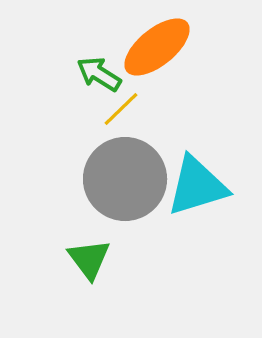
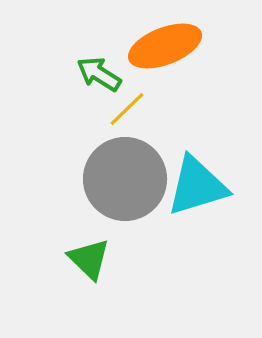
orange ellipse: moved 8 px right, 1 px up; rotated 18 degrees clockwise
yellow line: moved 6 px right
green triangle: rotated 9 degrees counterclockwise
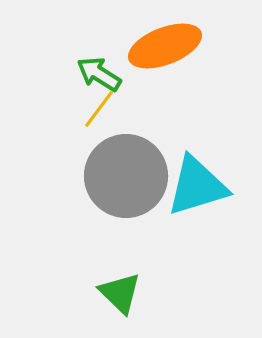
yellow line: moved 28 px left; rotated 9 degrees counterclockwise
gray circle: moved 1 px right, 3 px up
green triangle: moved 31 px right, 34 px down
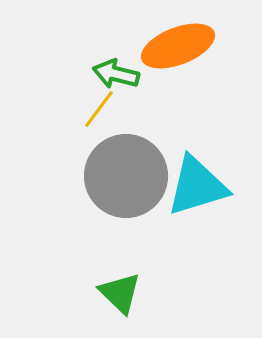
orange ellipse: moved 13 px right
green arrow: moved 17 px right; rotated 18 degrees counterclockwise
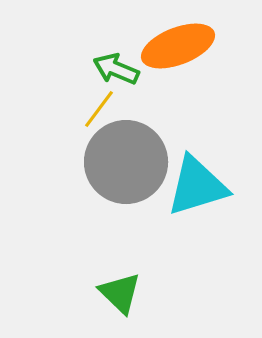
green arrow: moved 5 px up; rotated 9 degrees clockwise
gray circle: moved 14 px up
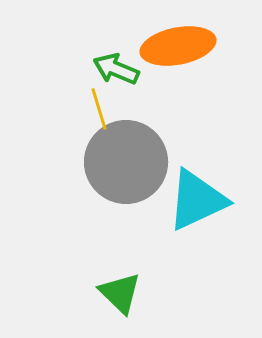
orange ellipse: rotated 10 degrees clockwise
yellow line: rotated 54 degrees counterclockwise
cyan triangle: moved 14 px down; rotated 8 degrees counterclockwise
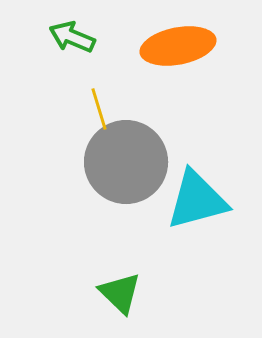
green arrow: moved 44 px left, 32 px up
cyan triangle: rotated 10 degrees clockwise
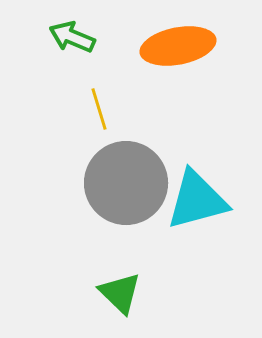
gray circle: moved 21 px down
